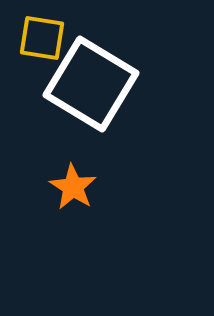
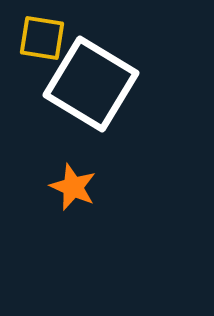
orange star: rotated 9 degrees counterclockwise
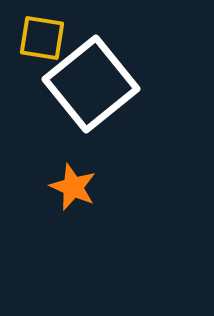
white square: rotated 20 degrees clockwise
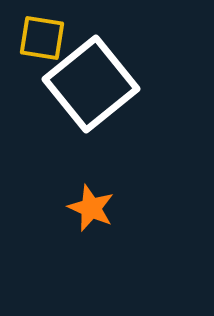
orange star: moved 18 px right, 21 px down
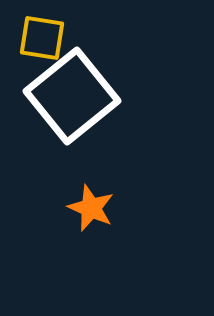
white square: moved 19 px left, 12 px down
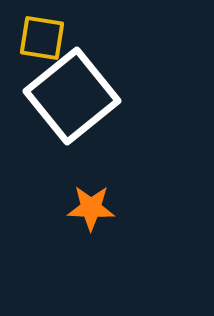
orange star: rotated 21 degrees counterclockwise
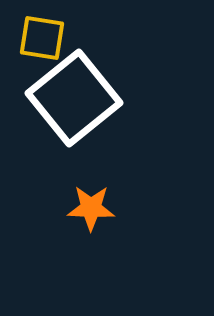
white square: moved 2 px right, 2 px down
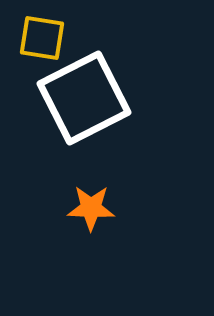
white square: moved 10 px right; rotated 12 degrees clockwise
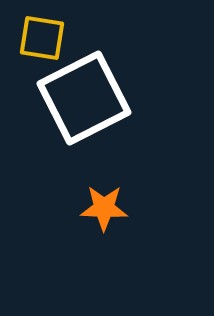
orange star: moved 13 px right
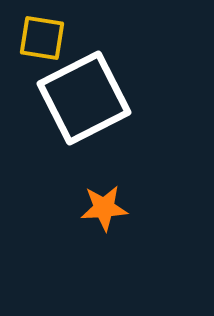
orange star: rotated 6 degrees counterclockwise
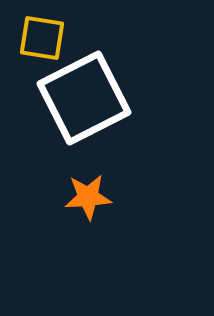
orange star: moved 16 px left, 11 px up
